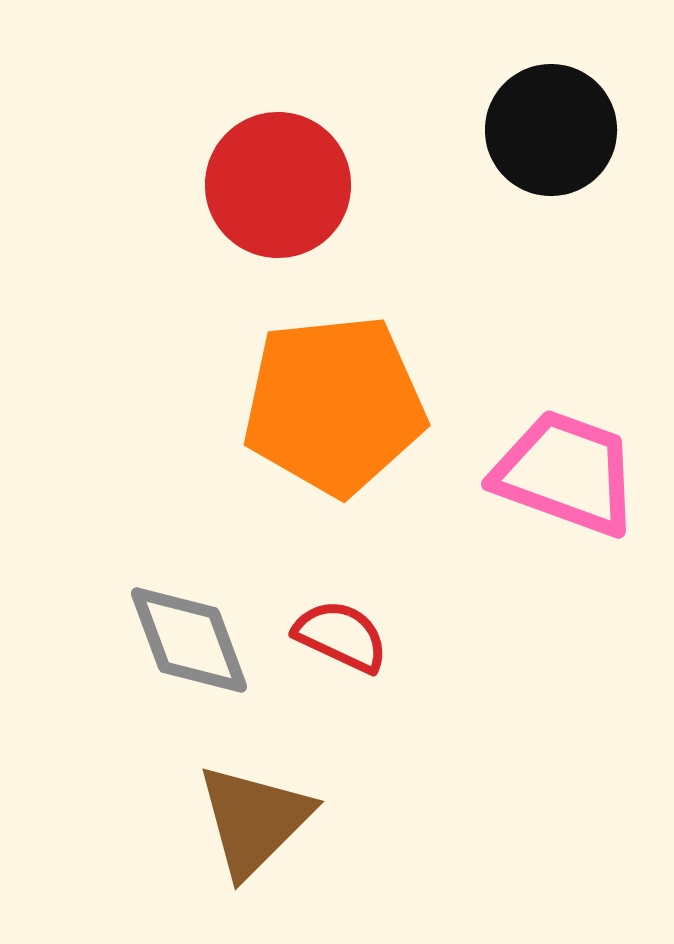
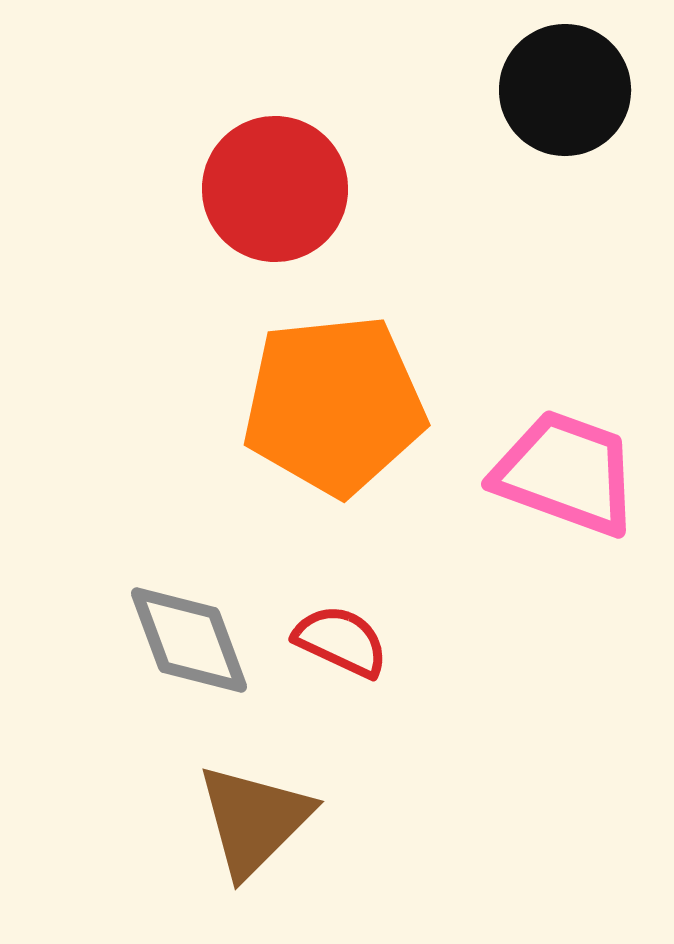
black circle: moved 14 px right, 40 px up
red circle: moved 3 px left, 4 px down
red semicircle: moved 5 px down
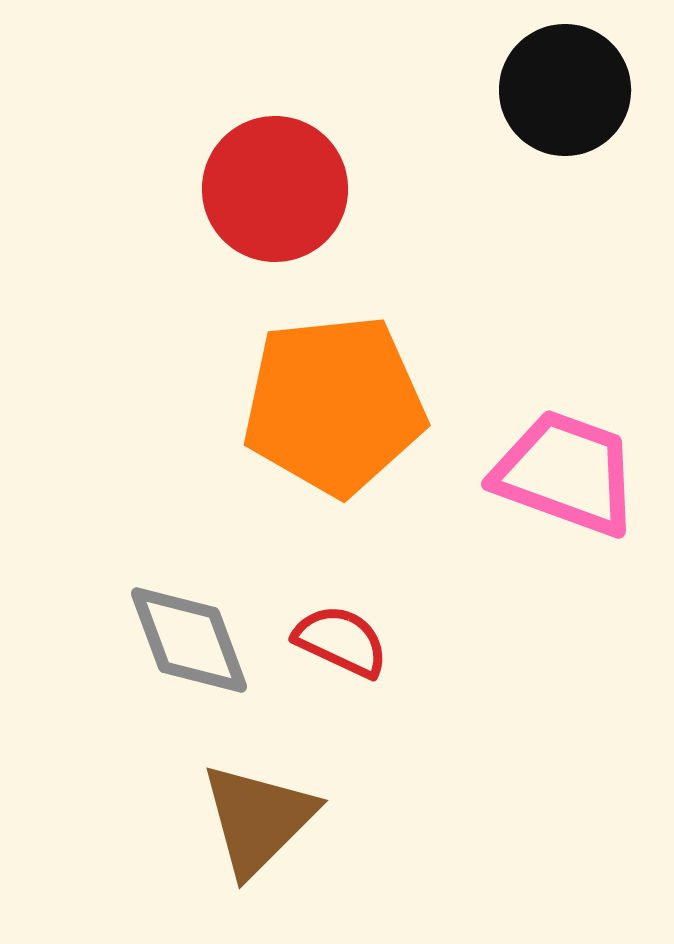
brown triangle: moved 4 px right, 1 px up
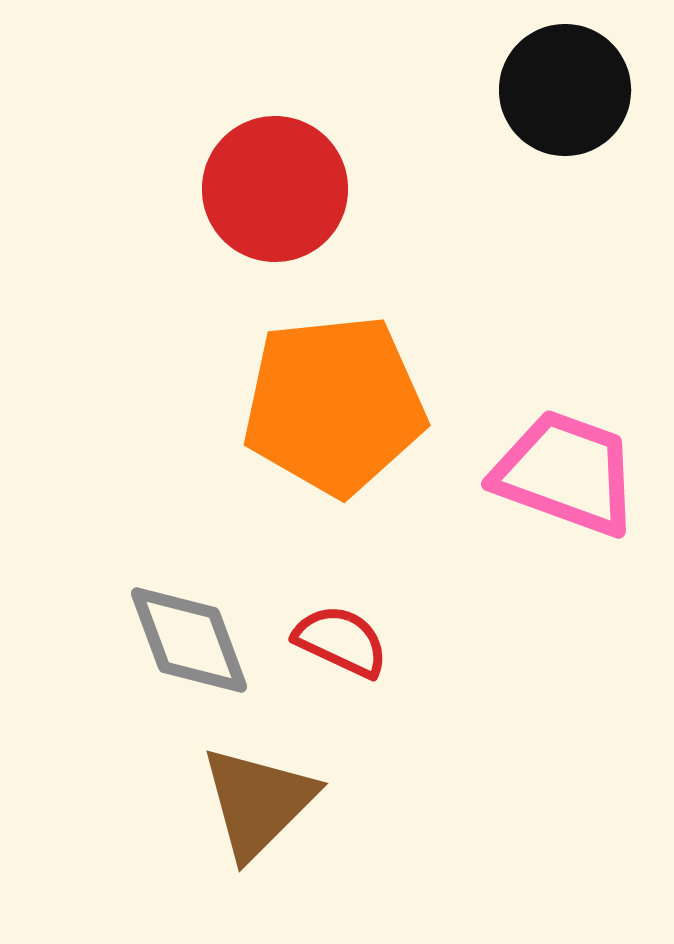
brown triangle: moved 17 px up
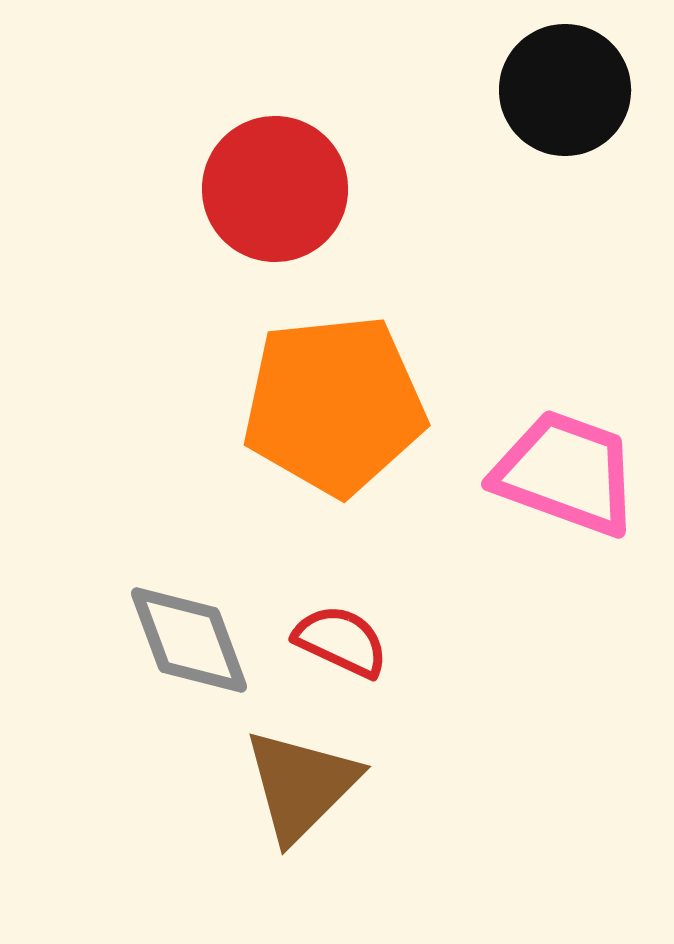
brown triangle: moved 43 px right, 17 px up
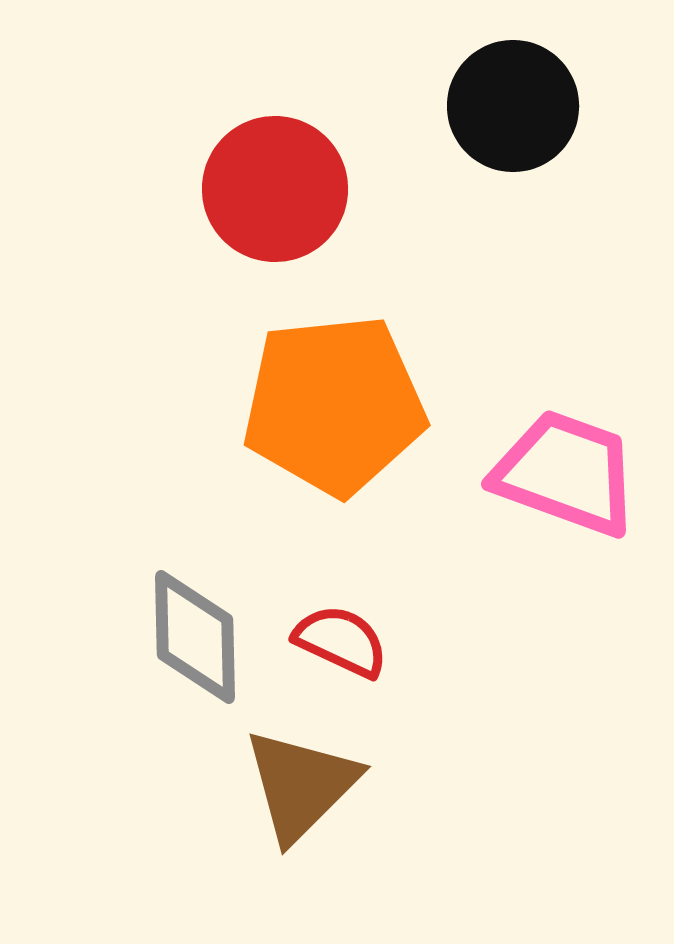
black circle: moved 52 px left, 16 px down
gray diamond: moved 6 px right, 3 px up; rotated 19 degrees clockwise
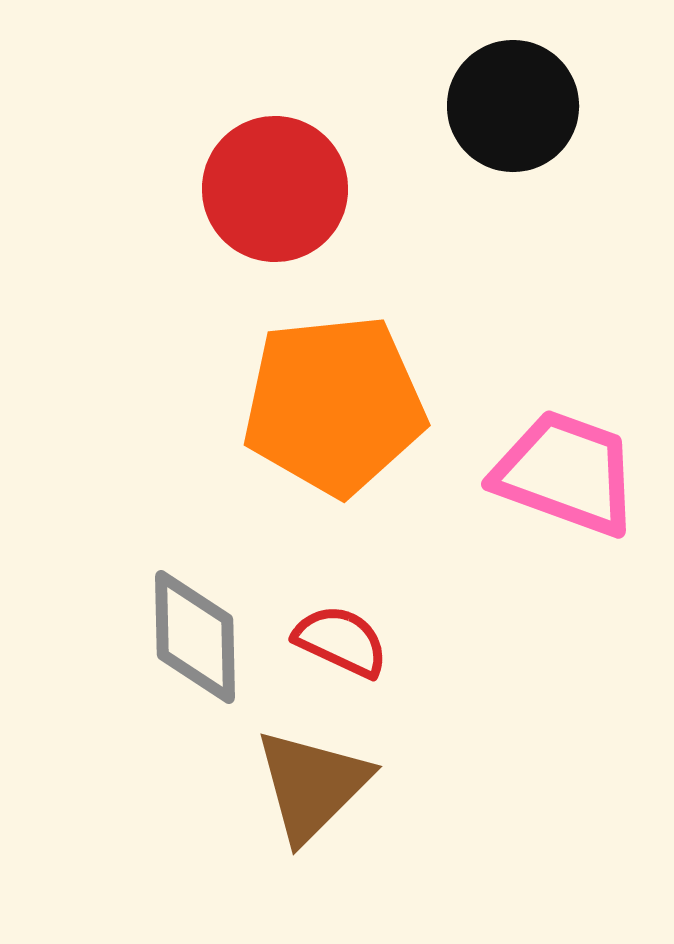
brown triangle: moved 11 px right
